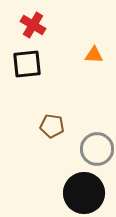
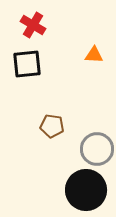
black circle: moved 2 px right, 3 px up
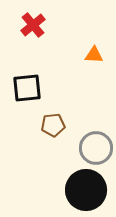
red cross: rotated 20 degrees clockwise
black square: moved 24 px down
brown pentagon: moved 1 px right, 1 px up; rotated 15 degrees counterclockwise
gray circle: moved 1 px left, 1 px up
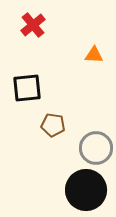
brown pentagon: rotated 15 degrees clockwise
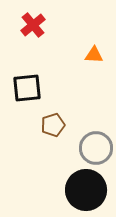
brown pentagon: rotated 25 degrees counterclockwise
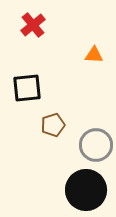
gray circle: moved 3 px up
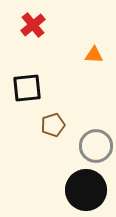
gray circle: moved 1 px down
